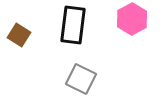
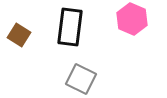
pink hexagon: rotated 8 degrees counterclockwise
black rectangle: moved 3 px left, 2 px down
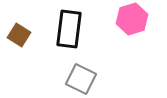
pink hexagon: rotated 20 degrees clockwise
black rectangle: moved 1 px left, 2 px down
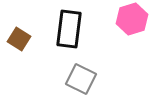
brown square: moved 4 px down
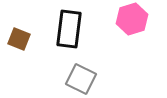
brown square: rotated 10 degrees counterclockwise
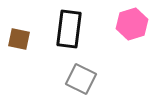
pink hexagon: moved 5 px down
brown square: rotated 10 degrees counterclockwise
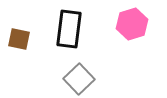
gray square: moved 2 px left; rotated 20 degrees clockwise
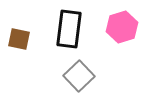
pink hexagon: moved 10 px left, 3 px down
gray square: moved 3 px up
